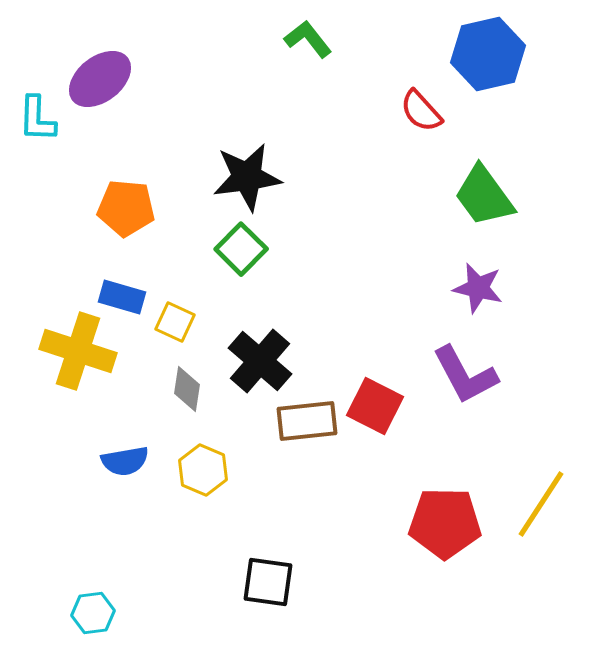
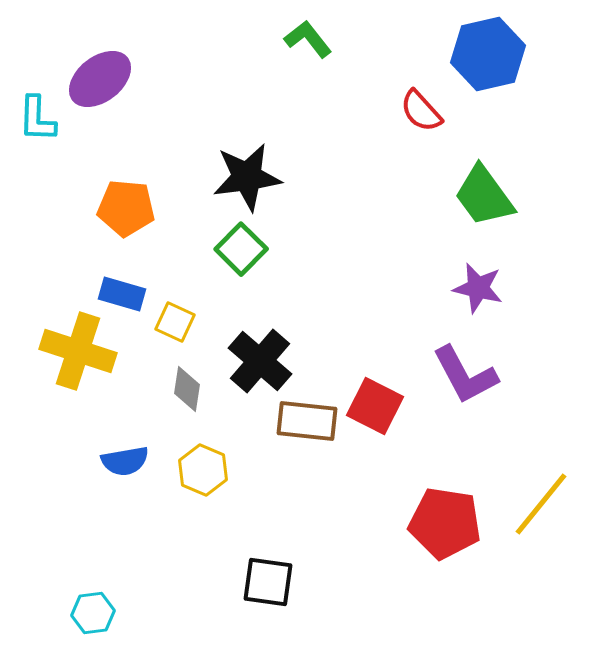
blue rectangle: moved 3 px up
brown rectangle: rotated 12 degrees clockwise
yellow line: rotated 6 degrees clockwise
red pentagon: rotated 8 degrees clockwise
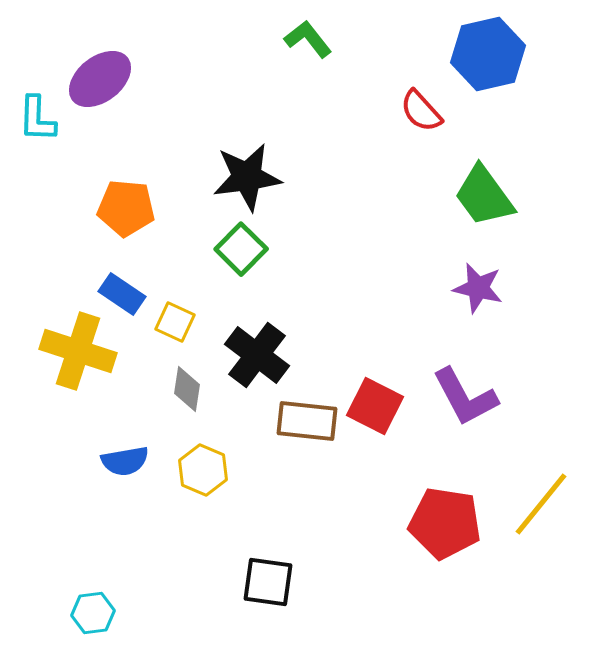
blue rectangle: rotated 18 degrees clockwise
black cross: moved 3 px left, 6 px up; rotated 4 degrees counterclockwise
purple L-shape: moved 22 px down
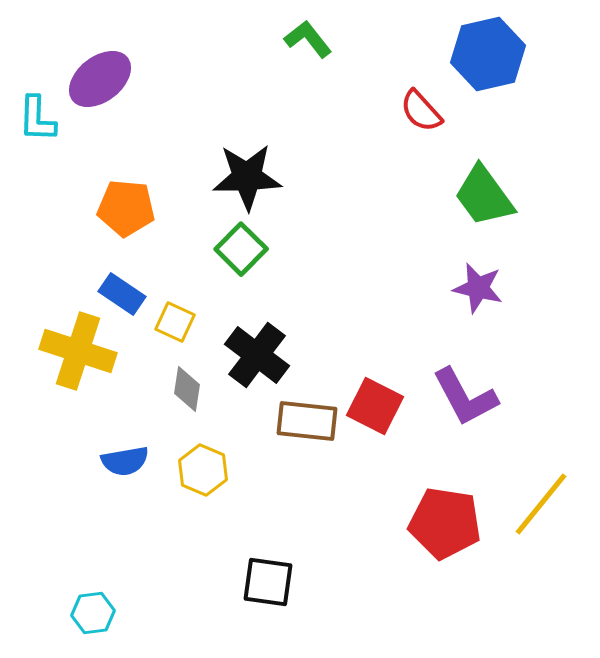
black star: rotated 6 degrees clockwise
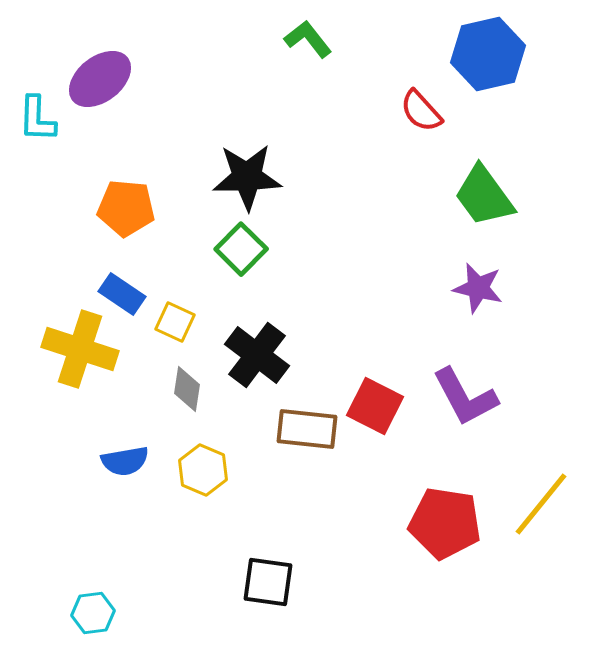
yellow cross: moved 2 px right, 2 px up
brown rectangle: moved 8 px down
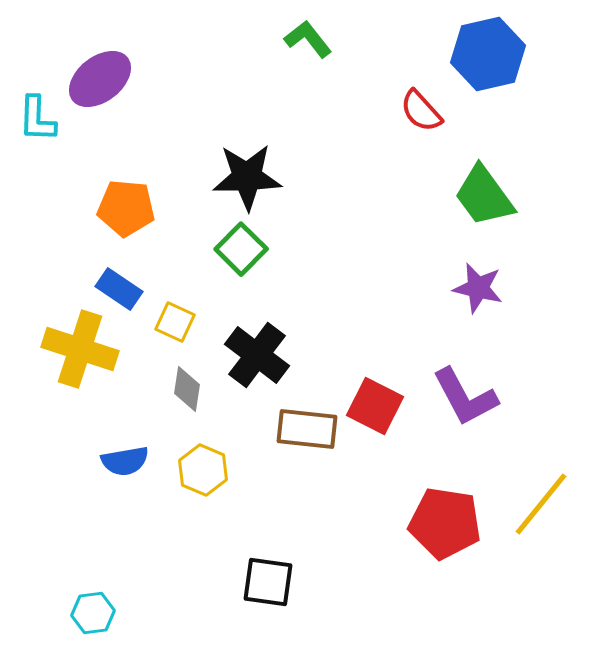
blue rectangle: moved 3 px left, 5 px up
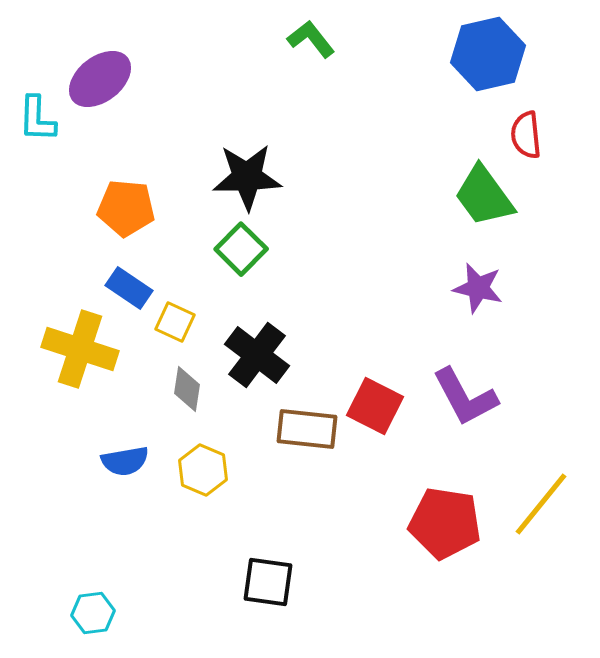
green L-shape: moved 3 px right
red semicircle: moved 105 px right, 24 px down; rotated 36 degrees clockwise
blue rectangle: moved 10 px right, 1 px up
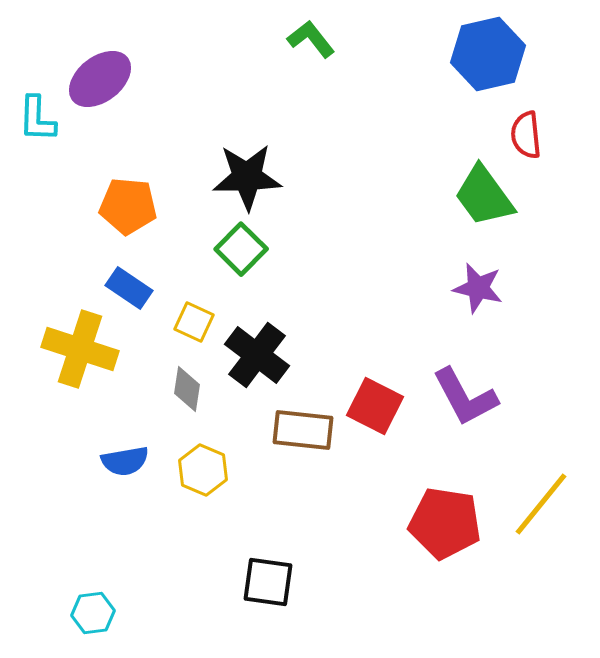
orange pentagon: moved 2 px right, 2 px up
yellow square: moved 19 px right
brown rectangle: moved 4 px left, 1 px down
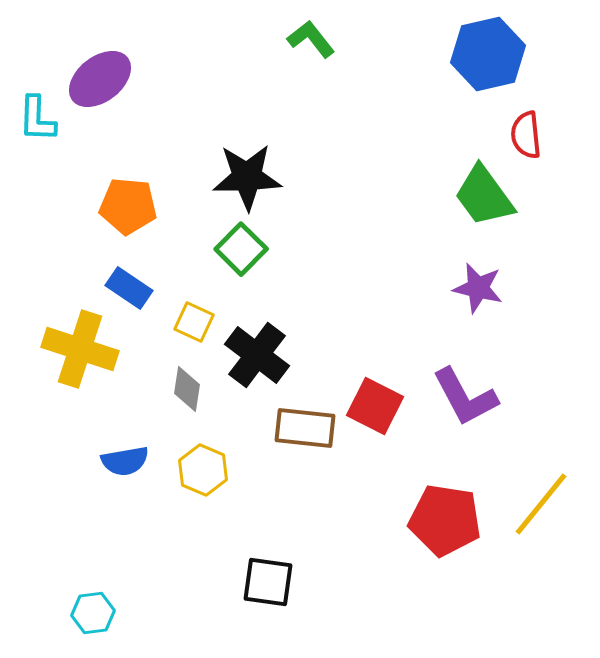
brown rectangle: moved 2 px right, 2 px up
red pentagon: moved 3 px up
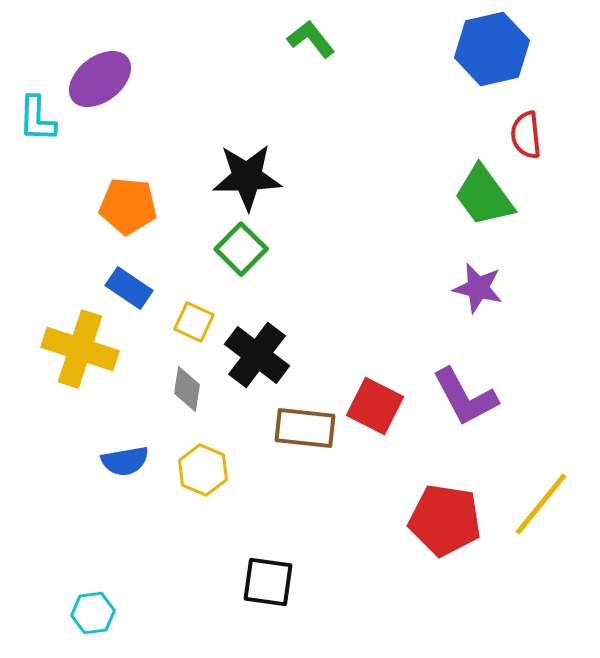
blue hexagon: moved 4 px right, 5 px up
